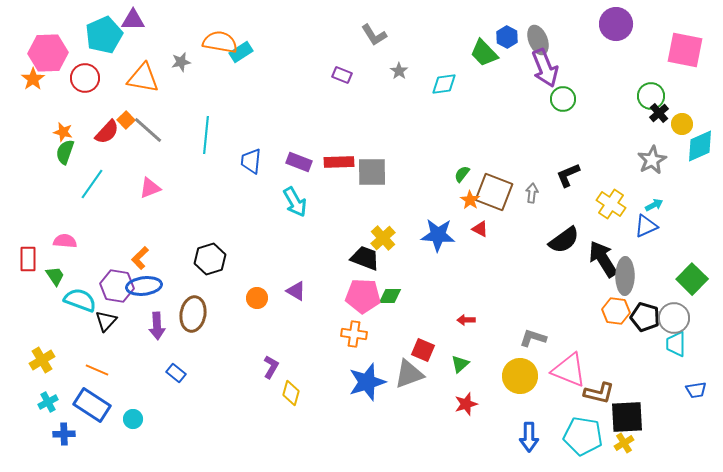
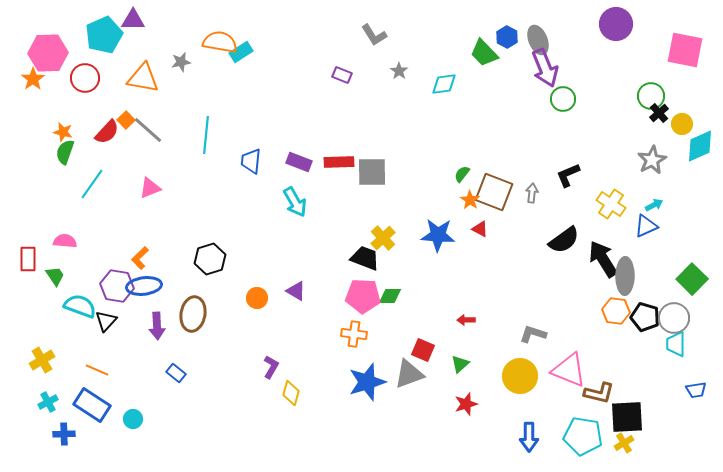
cyan semicircle at (80, 300): moved 6 px down
gray L-shape at (533, 338): moved 4 px up
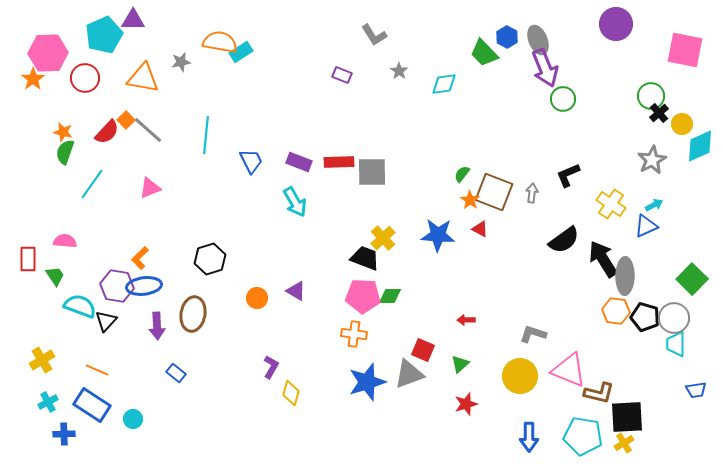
blue trapezoid at (251, 161): rotated 148 degrees clockwise
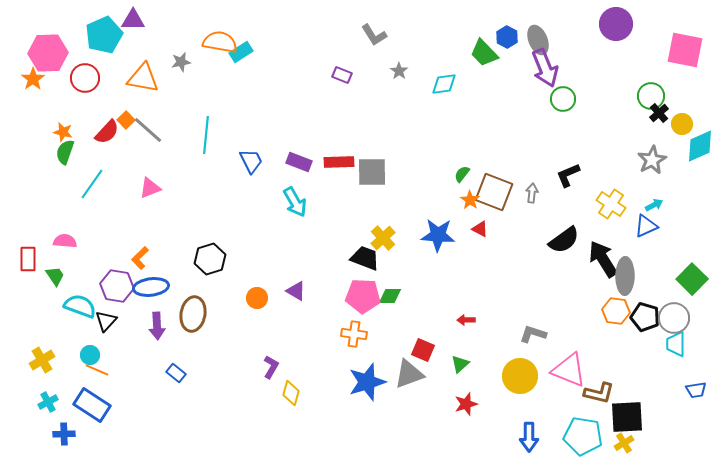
blue ellipse at (144, 286): moved 7 px right, 1 px down
cyan circle at (133, 419): moved 43 px left, 64 px up
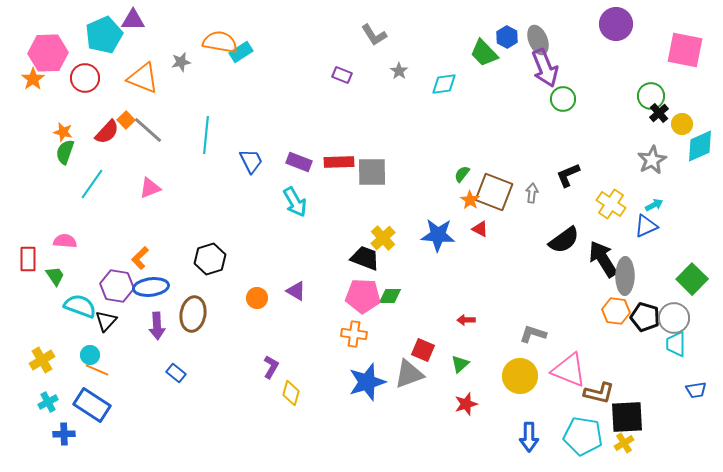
orange triangle at (143, 78): rotated 12 degrees clockwise
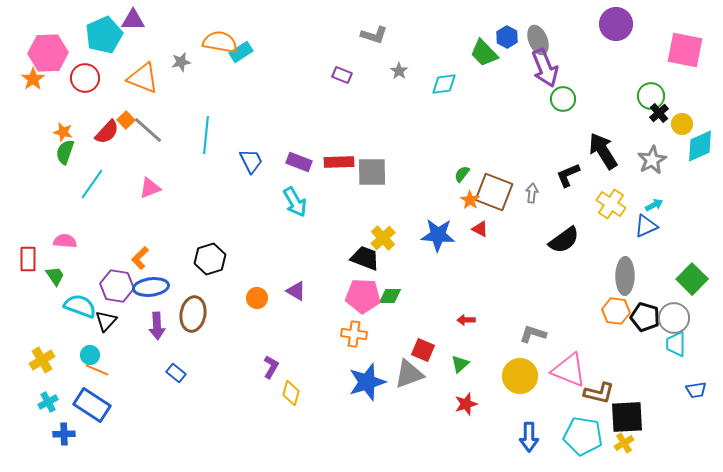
gray L-shape at (374, 35): rotated 40 degrees counterclockwise
black arrow at (603, 259): moved 108 px up
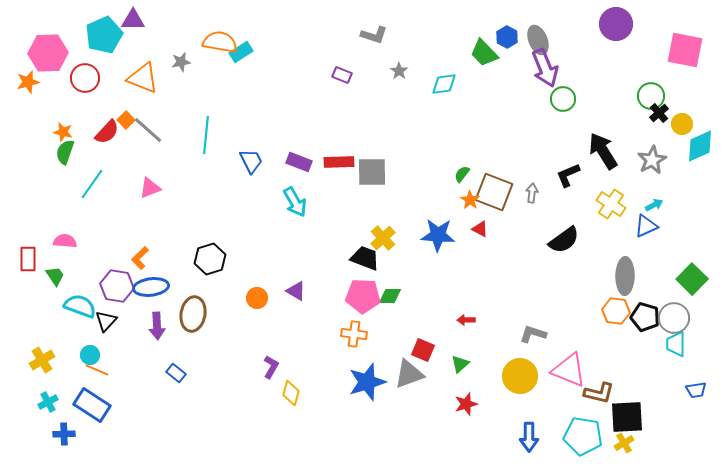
orange star at (33, 79): moved 5 px left, 3 px down; rotated 20 degrees clockwise
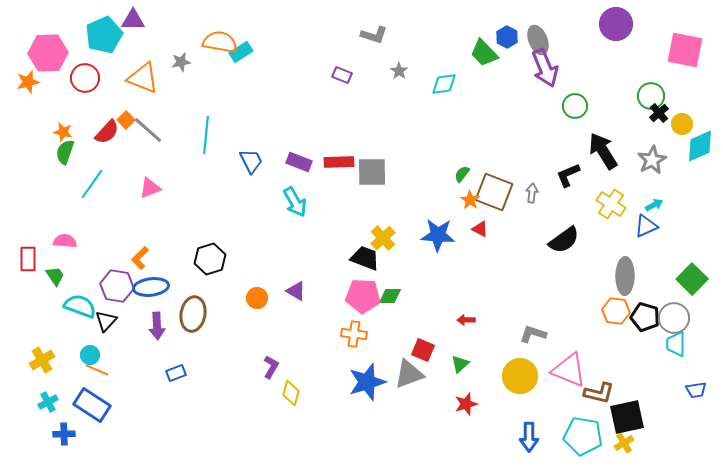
green circle at (563, 99): moved 12 px right, 7 px down
blue rectangle at (176, 373): rotated 60 degrees counterclockwise
black square at (627, 417): rotated 9 degrees counterclockwise
